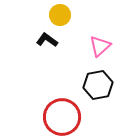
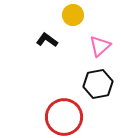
yellow circle: moved 13 px right
black hexagon: moved 1 px up
red circle: moved 2 px right
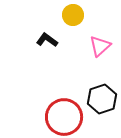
black hexagon: moved 4 px right, 15 px down; rotated 8 degrees counterclockwise
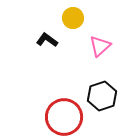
yellow circle: moved 3 px down
black hexagon: moved 3 px up
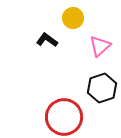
black hexagon: moved 8 px up
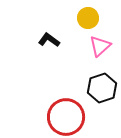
yellow circle: moved 15 px right
black L-shape: moved 2 px right
red circle: moved 2 px right
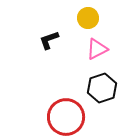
black L-shape: rotated 55 degrees counterclockwise
pink triangle: moved 3 px left, 3 px down; rotated 15 degrees clockwise
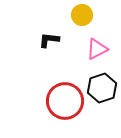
yellow circle: moved 6 px left, 3 px up
black L-shape: rotated 25 degrees clockwise
red circle: moved 1 px left, 16 px up
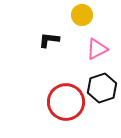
red circle: moved 1 px right, 1 px down
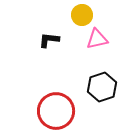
pink triangle: moved 10 px up; rotated 15 degrees clockwise
black hexagon: moved 1 px up
red circle: moved 10 px left, 9 px down
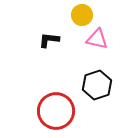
pink triangle: rotated 25 degrees clockwise
black hexagon: moved 5 px left, 2 px up
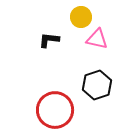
yellow circle: moved 1 px left, 2 px down
red circle: moved 1 px left, 1 px up
